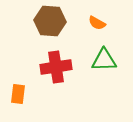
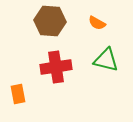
green triangle: moved 2 px right; rotated 16 degrees clockwise
orange rectangle: rotated 18 degrees counterclockwise
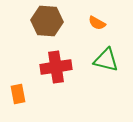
brown hexagon: moved 3 px left
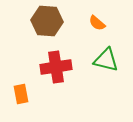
orange semicircle: rotated 12 degrees clockwise
orange rectangle: moved 3 px right
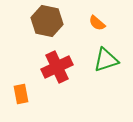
brown hexagon: rotated 8 degrees clockwise
green triangle: rotated 32 degrees counterclockwise
red cross: moved 1 px right; rotated 16 degrees counterclockwise
